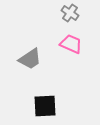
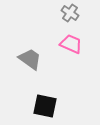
gray trapezoid: rotated 110 degrees counterclockwise
black square: rotated 15 degrees clockwise
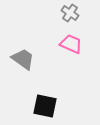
gray trapezoid: moved 7 px left
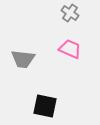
pink trapezoid: moved 1 px left, 5 px down
gray trapezoid: rotated 150 degrees clockwise
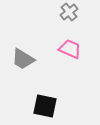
gray cross: moved 1 px left, 1 px up; rotated 18 degrees clockwise
gray trapezoid: rotated 25 degrees clockwise
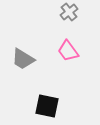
pink trapezoid: moved 2 px left, 2 px down; rotated 150 degrees counterclockwise
black square: moved 2 px right
